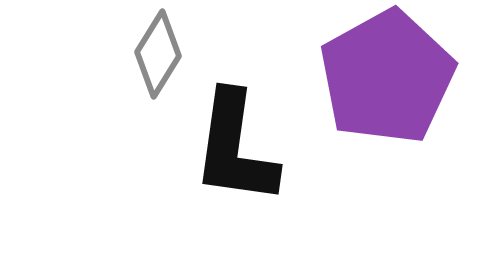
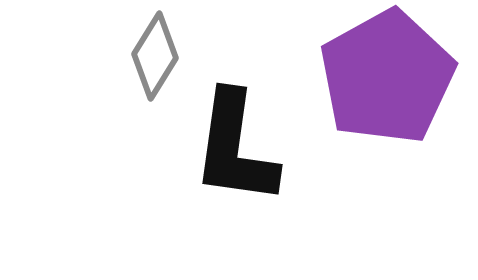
gray diamond: moved 3 px left, 2 px down
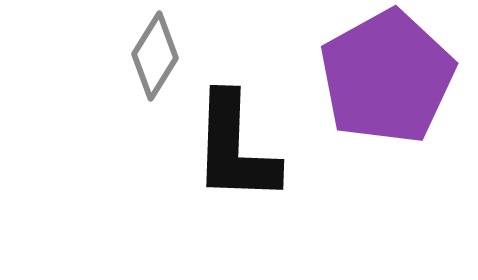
black L-shape: rotated 6 degrees counterclockwise
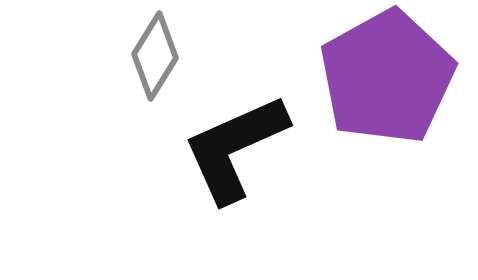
black L-shape: rotated 64 degrees clockwise
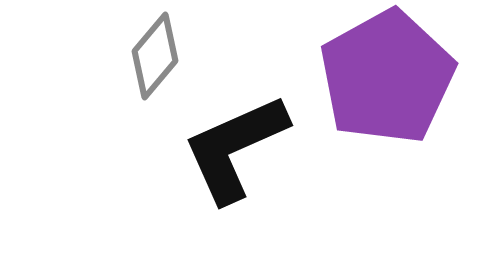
gray diamond: rotated 8 degrees clockwise
